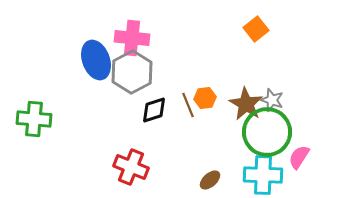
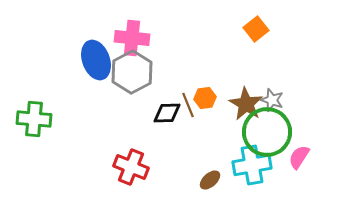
black diamond: moved 13 px right, 3 px down; rotated 16 degrees clockwise
cyan cross: moved 11 px left, 10 px up; rotated 12 degrees counterclockwise
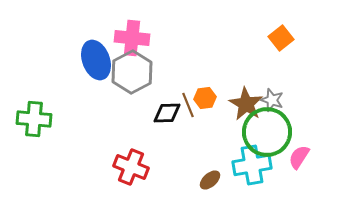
orange square: moved 25 px right, 9 px down
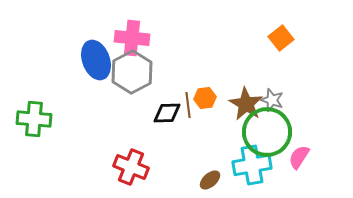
brown line: rotated 15 degrees clockwise
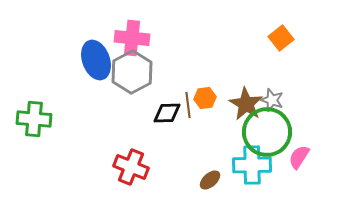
cyan cross: rotated 9 degrees clockwise
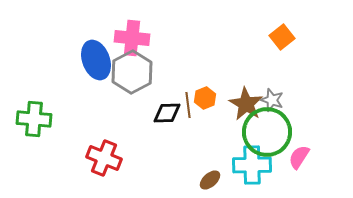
orange square: moved 1 px right, 1 px up
orange hexagon: rotated 15 degrees counterclockwise
red cross: moved 27 px left, 9 px up
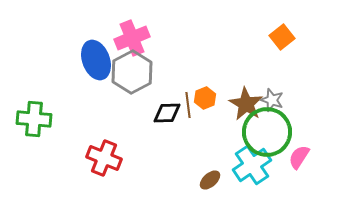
pink cross: rotated 28 degrees counterclockwise
cyan cross: rotated 33 degrees counterclockwise
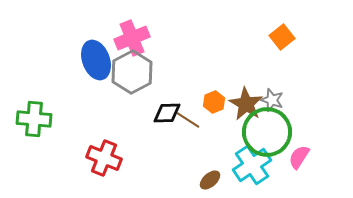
orange hexagon: moved 9 px right, 4 px down
brown line: moved 15 px down; rotated 50 degrees counterclockwise
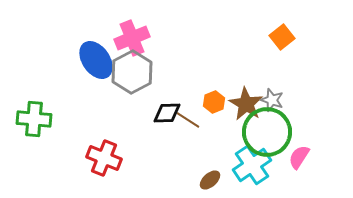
blue ellipse: rotated 15 degrees counterclockwise
